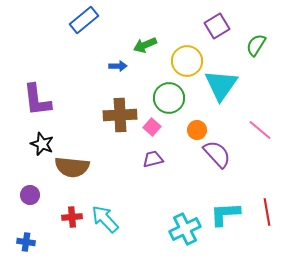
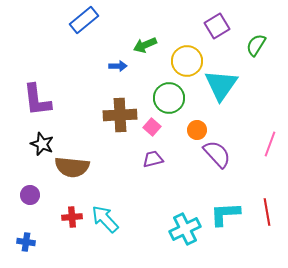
pink line: moved 10 px right, 14 px down; rotated 70 degrees clockwise
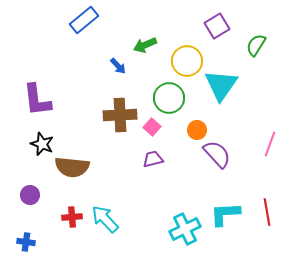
blue arrow: rotated 48 degrees clockwise
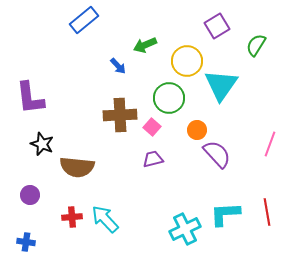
purple L-shape: moved 7 px left, 2 px up
brown semicircle: moved 5 px right
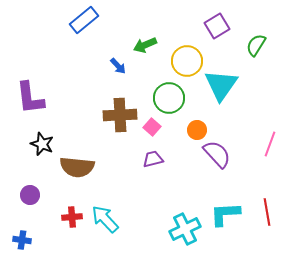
blue cross: moved 4 px left, 2 px up
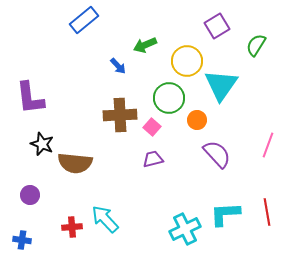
orange circle: moved 10 px up
pink line: moved 2 px left, 1 px down
brown semicircle: moved 2 px left, 4 px up
red cross: moved 10 px down
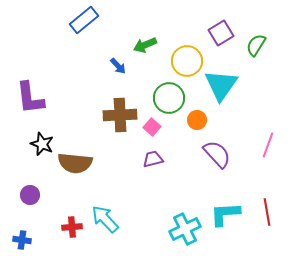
purple square: moved 4 px right, 7 px down
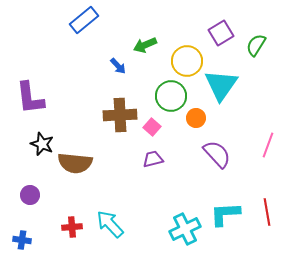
green circle: moved 2 px right, 2 px up
orange circle: moved 1 px left, 2 px up
cyan arrow: moved 5 px right, 5 px down
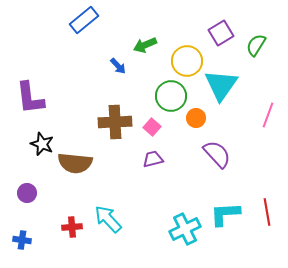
brown cross: moved 5 px left, 7 px down
pink line: moved 30 px up
purple circle: moved 3 px left, 2 px up
cyan arrow: moved 2 px left, 5 px up
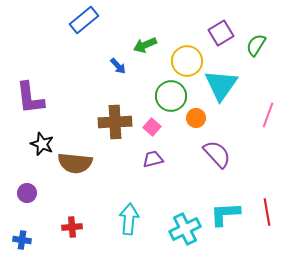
cyan arrow: moved 21 px right; rotated 48 degrees clockwise
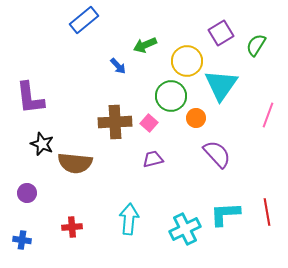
pink square: moved 3 px left, 4 px up
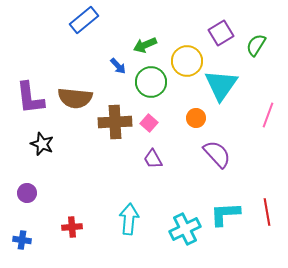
green circle: moved 20 px left, 14 px up
purple trapezoid: rotated 105 degrees counterclockwise
brown semicircle: moved 65 px up
